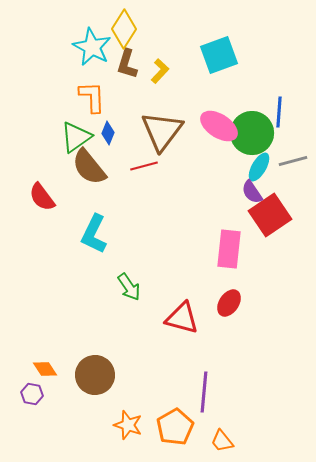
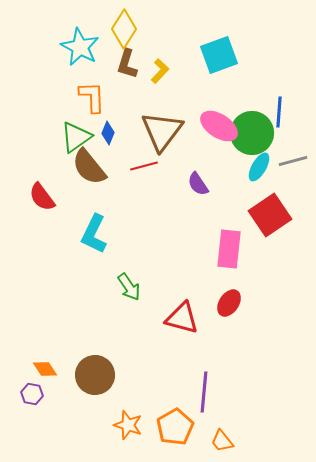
cyan star: moved 12 px left
purple semicircle: moved 54 px left, 8 px up
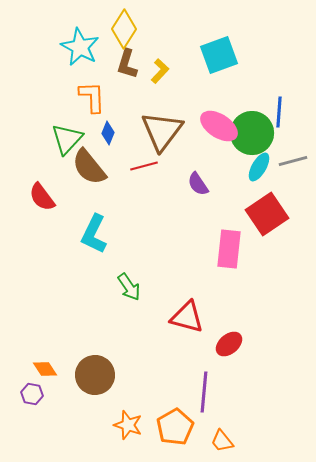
green triangle: moved 9 px left, 2 px down; rotated 12 degrees counterclockwise
red square: moved 3 px left, 1 px up
red ellipse: moved 41 px down; rotated 16 degrees clockwise
red triangle: moved 5 px right, 1 px up
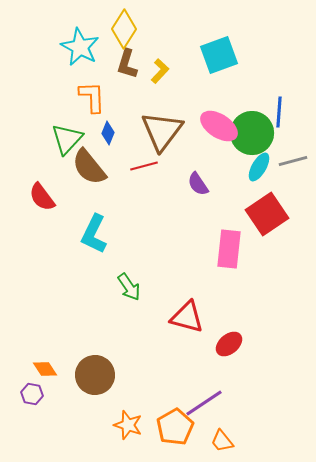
purple line: moved 11 px down; rotated 51 degrees clockwise
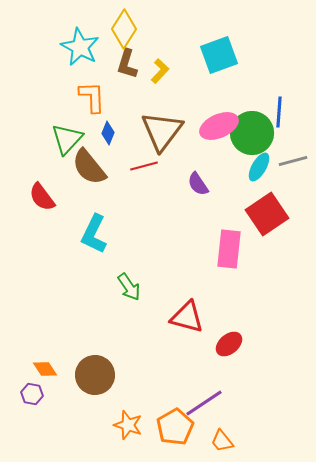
pink ellipse: rotated 57 degrees counterclockwise
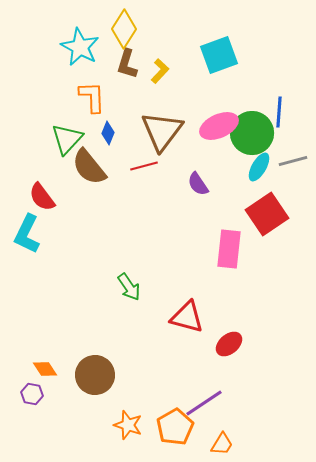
cyan L-shape: moved 67 px left
orange trapezoid: moved 3 px down; rotated 110 degrees counterclockwise
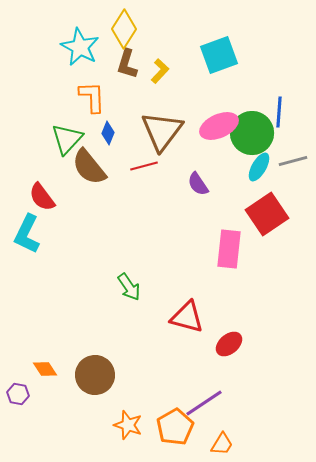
purple hexagon: moved 14 px left
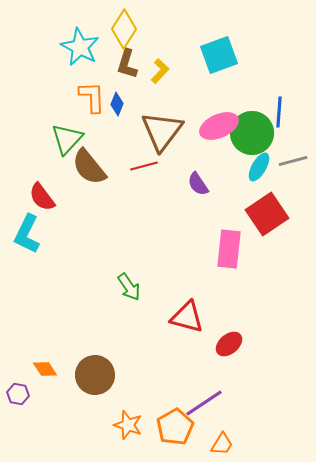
blue diamond: moved 9 px right, 29 px up
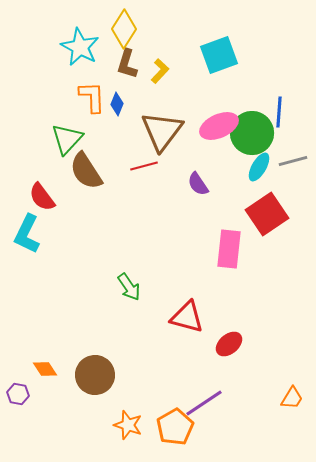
brown semicircle: moved 3 px left, 4 px down; rotated 6 degrees clockwise
orange trapezoid: moved 70 px right, 46 px up
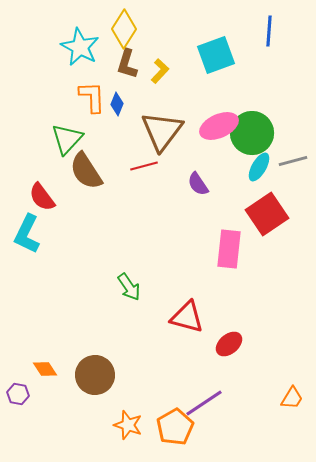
cyan square: moved 3 px left
blue line: moved 10 px left, 81 px up
